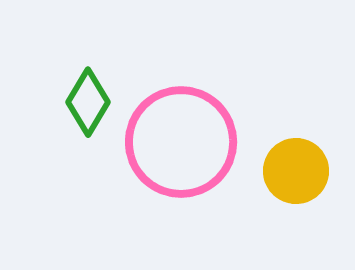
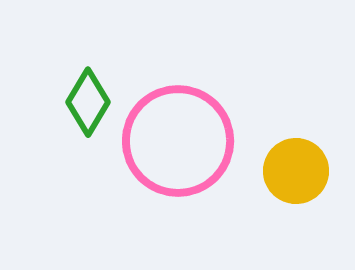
pink circle: moved 3 px left, 1 px up
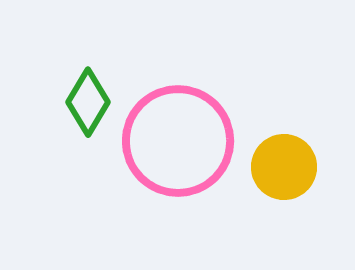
yellow circle: moved 12 px left, 4 px up
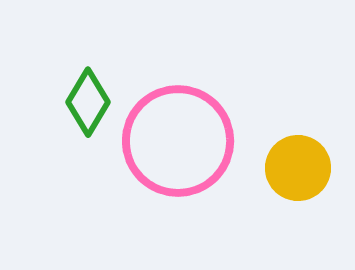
yellow circle: moved 14 px right, 1 px down
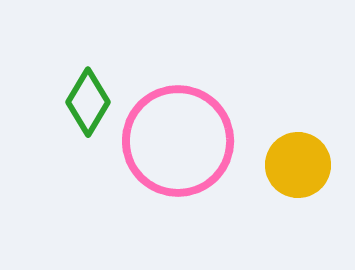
yellow circle: moved 3 px up
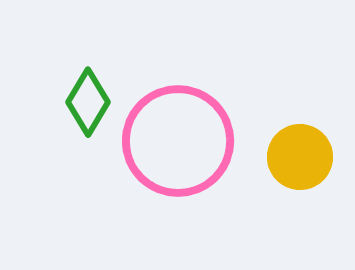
yellow circle: moved 2 px right, 8 px up
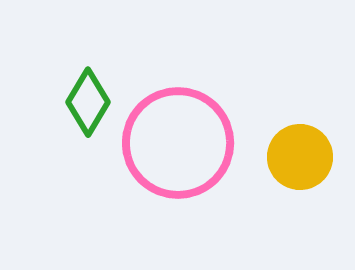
pink circle: moved 2 px down
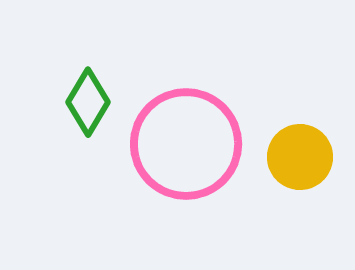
pink circle: moved 8 px right, 1 px down
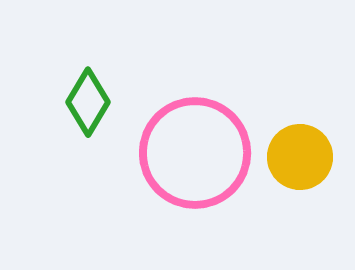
pink circle: moved 9 px right, 9 px down
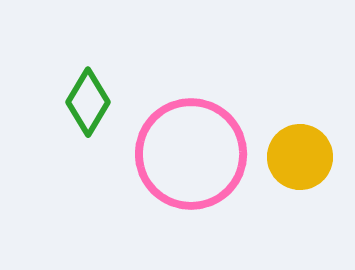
pink circle: moved 4 px left, 1 px down
